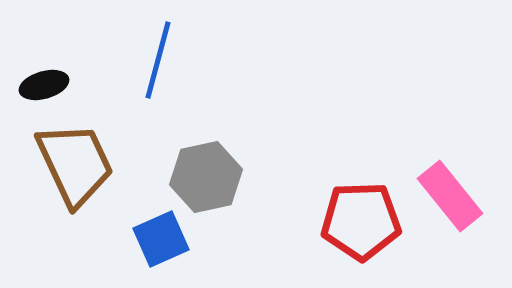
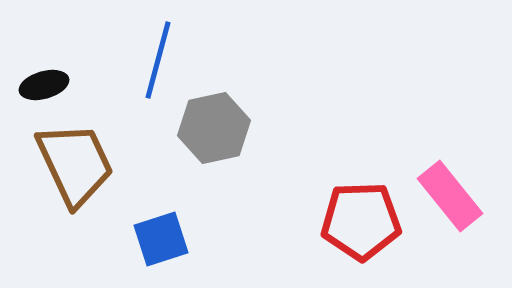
gray hexagon: moved 8 px right, 49 px up
blue square: rotated 6 degrees clockwise
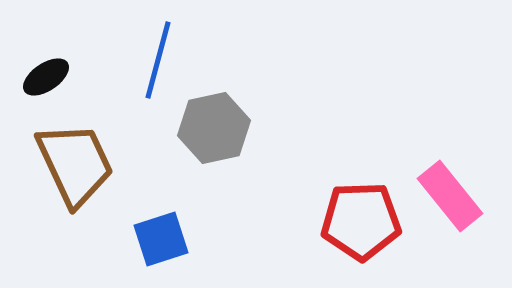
black ellipse: moved 2 px right, 8 px up; rotated 18 degrees counterclockwise
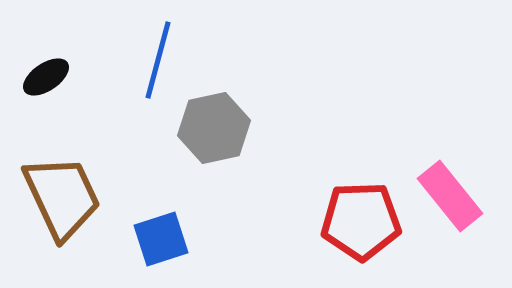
brown trapezoid: moved 13 px left, 33 px down
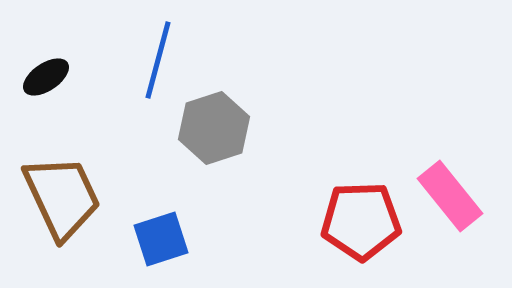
gray hexagon: rotated 6 degrees counterclockwise
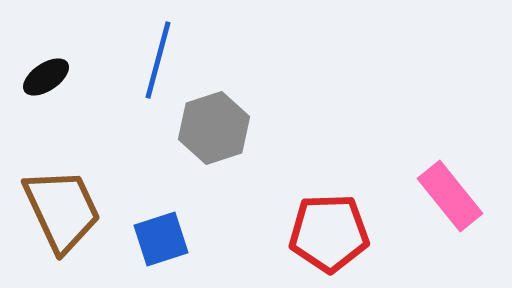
brown trapezoid: moved 13 px down
red pentagon: moved 32 px left, 12 px down
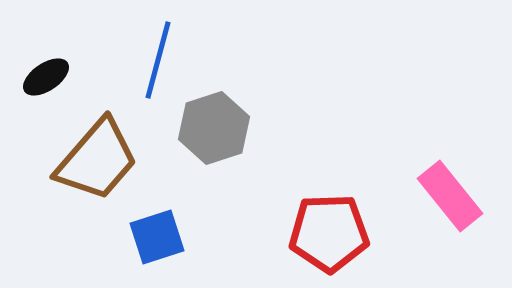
brown trapezoid: moved 35 px right, 50 px up; rotated 66 degrees clockwise
blue square: moved 4 px left, 2 px up
